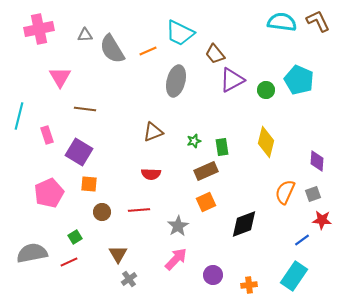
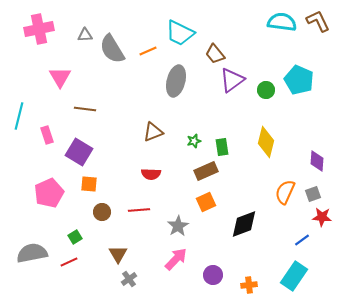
purple triangle at (232, 80): rotated 8 degrees counterclockwise
red star at (322, 220): moved 3 px up
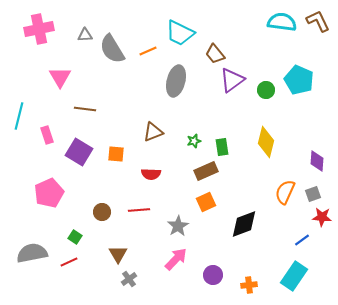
orange square at (89, 184): moved 27 px right, 30 px up
green square at (75, 237): rotated 24 degrees counterclockwise
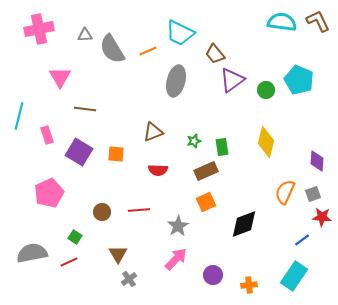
red semicircle at (151, 174): moved 7 px right, 4 px up
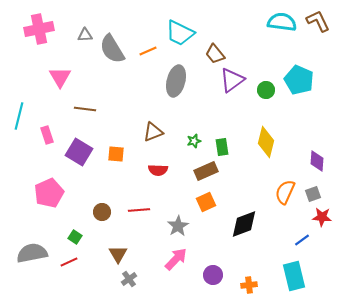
cyan rectangle at (294, 276): rotated 48 degrees counterclockwise
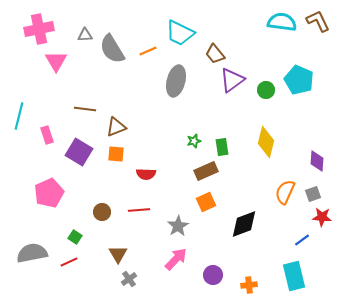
pink triangle at (60, 77): moved 4 px left, 16 px up
brown triangle at (153, 132): moved 37 px left, 5 px up
red semicircle at (158, 170): moved 12 px left, 4 px down
